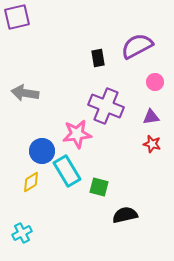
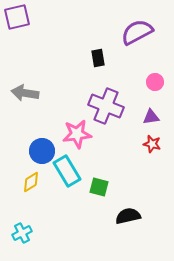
purple semicircle: moved 14 px up
black semicircle: moved 3 px right, 1 px down
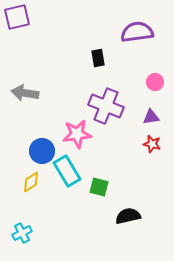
purple semicircle: rotated 20 degrees clockwise
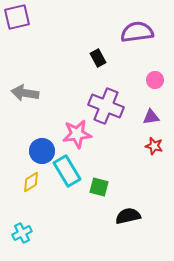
black rectangle: rotated 18 degrees counterclockwise
pink circle: moved 2 px up
red star: moved 2 px right, 2 px down
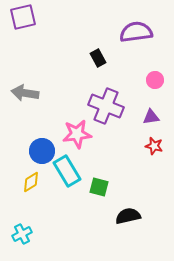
purple square: moved 6 px right
purple semicircle: moved 1 px left
cyan cross: moved 1 px down
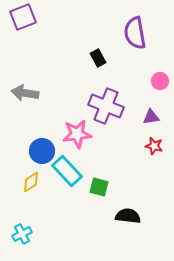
purple square: rotated 8 degrees counterclockwise
purple semicircle: moved 1 px left, 1 px down; rotated 92 degrees counterclockwise
pink circle: moved 5 px right, 1 px down
cyan rectangle: rotated 12 degrees counterclockwise
black semicircle: rotated 20 degrees clockwise
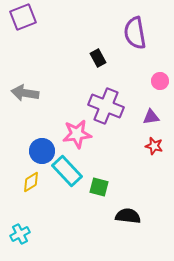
cyan cross: moved 2 px left
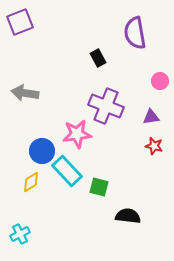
purple square: moved 3 px left, 5 px down
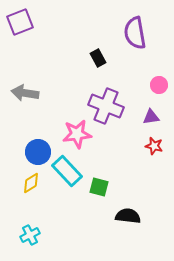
pink circle: moved 1 px left, 4 px down
blue circle: moved 4 px left, 1 px down
yellow diamond: moved 1 px down
cyan cross: moved 10 px right, 1 px down
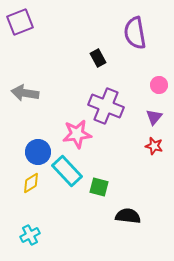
purple triangle: moved 3 px right; rotated 42 degrees counterclockwise
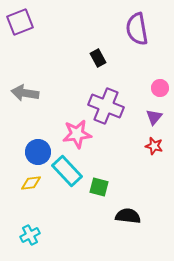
purple semicircle: moved 2 px right, 4 px up
pink circle: moved 1 px right, 3 px down
yellow diamond: rotated 25 degrees clockwise
